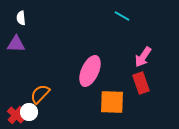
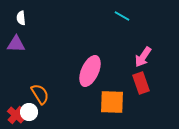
orange semicircle: rotated 105 degrees clockwise
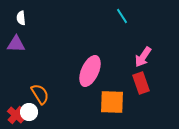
cyan line: rotated 28 degrees clockwise
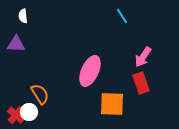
white semicircle: moved 2 px right, 2 px up
orange square: moved 2 px down
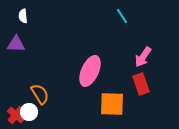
red rectangle: moved 1 px down
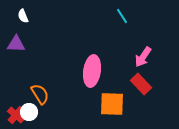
white semicircle: rotated 16 degrees counterclockwise
pink ellipse: moved 2 px right; rotated 16 degrees counterclockwise
red rectangle: rotated 25 degrees counterclockwise
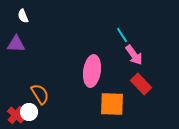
cyan line: moved 19 px down
pink arrow: moved 9 px left, 2 px up; rotated 70 degrees counterclockwise
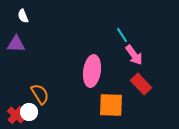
orange square: moved 1 px left, 1 px down
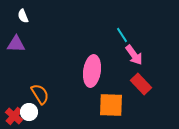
red cross: moved 2 px left, 1 px down
